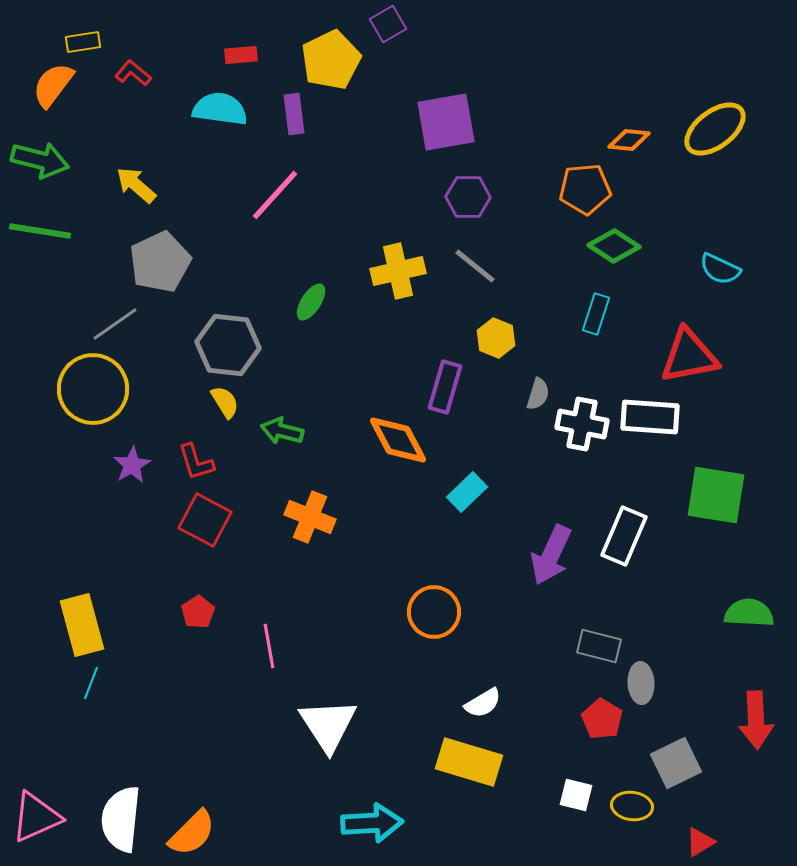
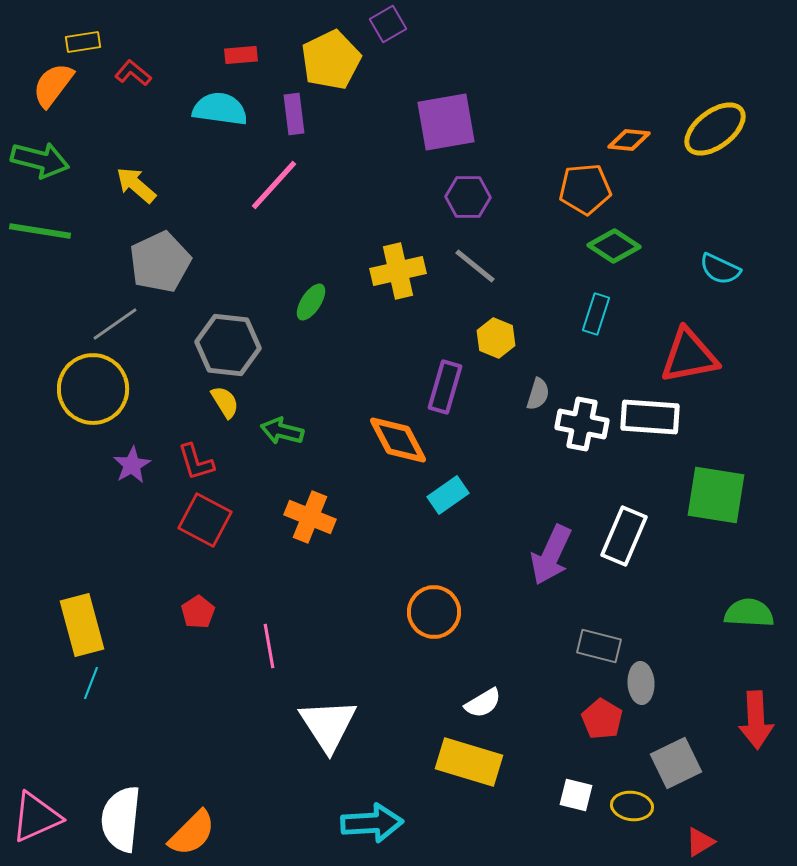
pink line at (275, 195): moved 1 px left, 10 px up
cyan rectangle at (467, 492): moved 19 px left, 3 px down; rotated 9 degrees clockwise
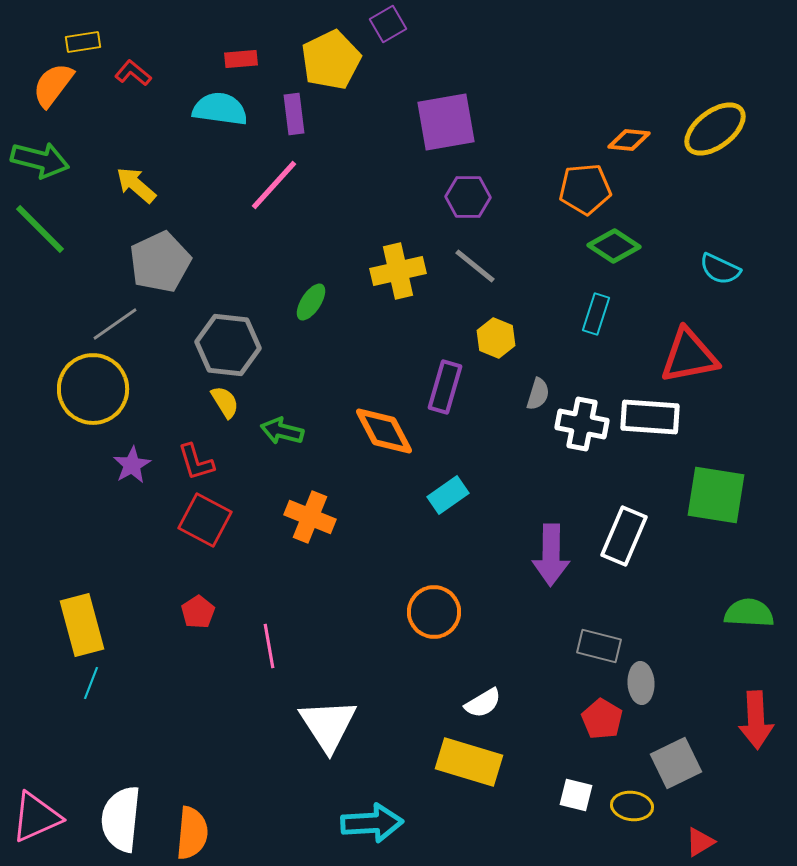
red rectangle at (241, 55): moved 4 px down
green line at (40, 231): moved 2 px up; rotated 36 degrees clockwise
orange diamond at (398, 440): moved 14 px left, 9 px up
purple arrow at (551, 555): rotated 24 degrees counterclockwise
orange semicircle at (192, 833): rotated 40 degrees counterclockwise
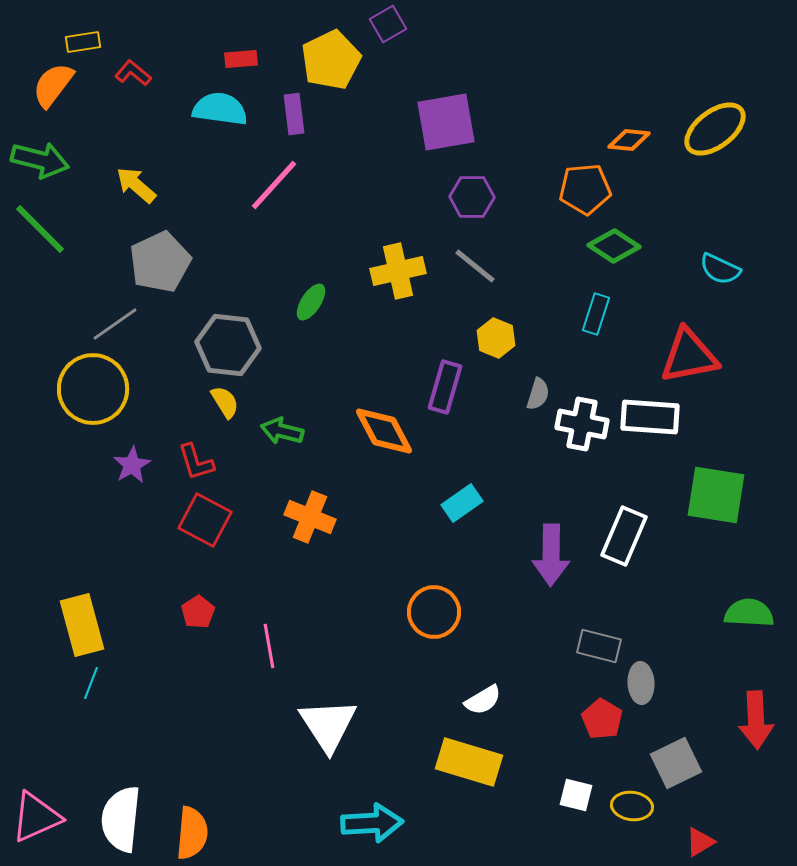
purple hexagon at (468, 197): moved 4 px right
cyan rectangle at (448, 495): moved 14 px right, 8 px down
white semicircle at (483, 703): moved 3 px up
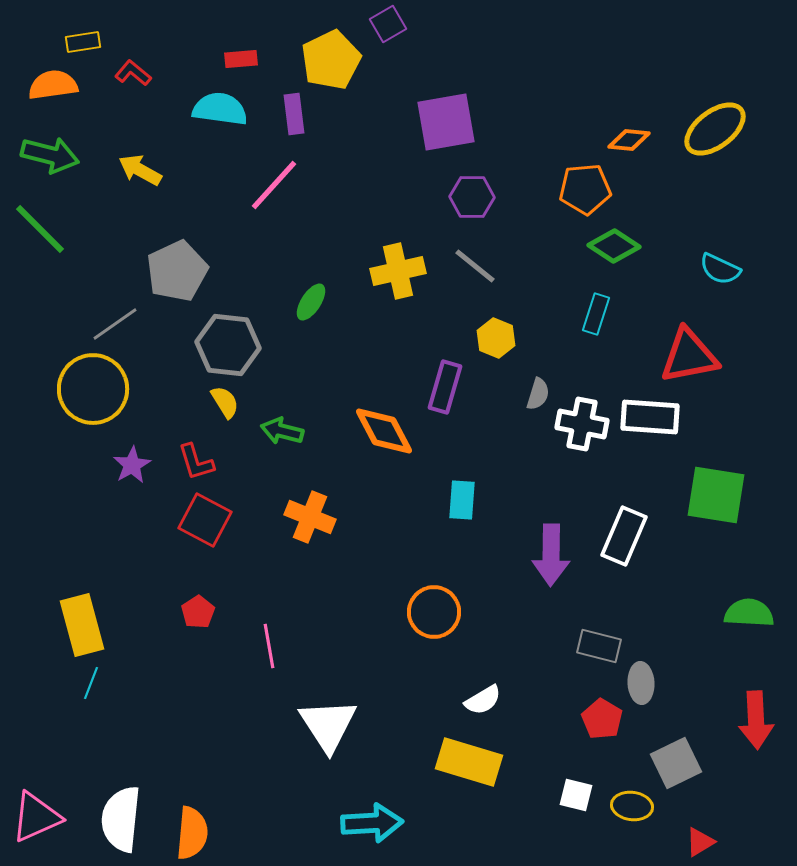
orange semicircle at (53, 85): rotated 45 degrees clockwise
green arrow at (40, 160): moved 10 px right, 5 px up
yellow arrow at (136, 185): moved 4 px right, 15 px up; rotated 12 degrees counterclockwise
gray pentagon at (160, 262): moved 17 px right, 9 px down
cyan rectangle at (462, 503): moved 3 px up; rotated 51 degrees counterclockwise
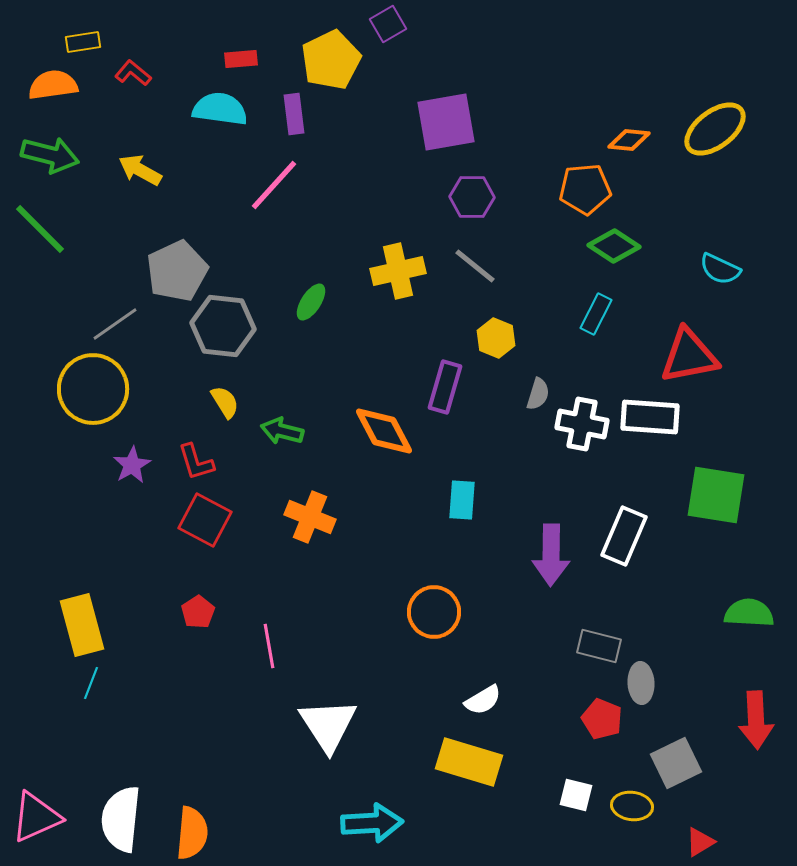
cyan rectangle at (596, 314): rotated 9 degrees clockwise
gray hexagon at (228, 345): moved 5 px left, 19 px up
red pentagon at (602, 719): rotated 9 degrees counterclockwise
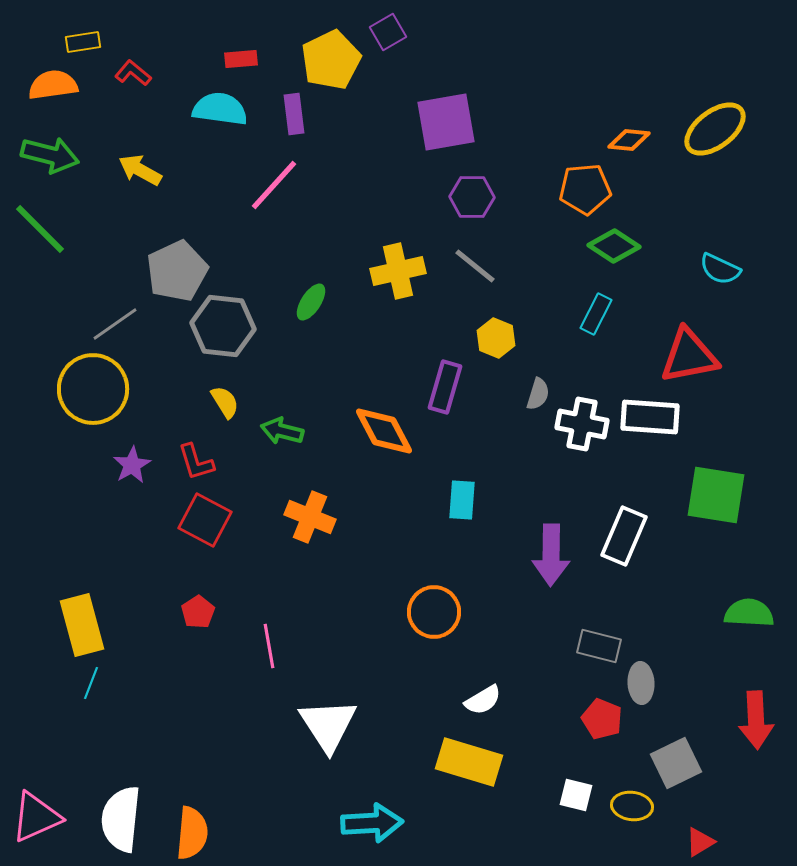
purple square at (388, 24): moved 8 px down
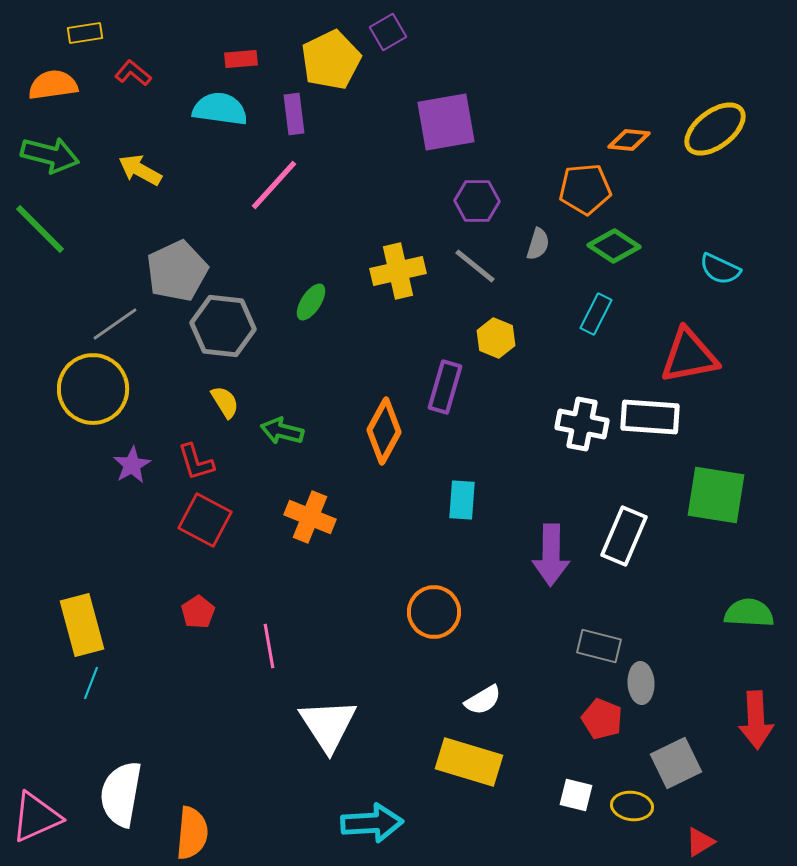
yellow rectangle at (83, 42): moved 2 px right, 9 px up
purple hexagon at (472, 197): moved 5 px right, 4 px down
gray semicircle at (538, 394): moved 150 px up
orange diamond at (384, 431): rotated 56 degrees clockwise
white semicircle at (121, 819): moved 25 px up; rotated 4 degrees clockwise
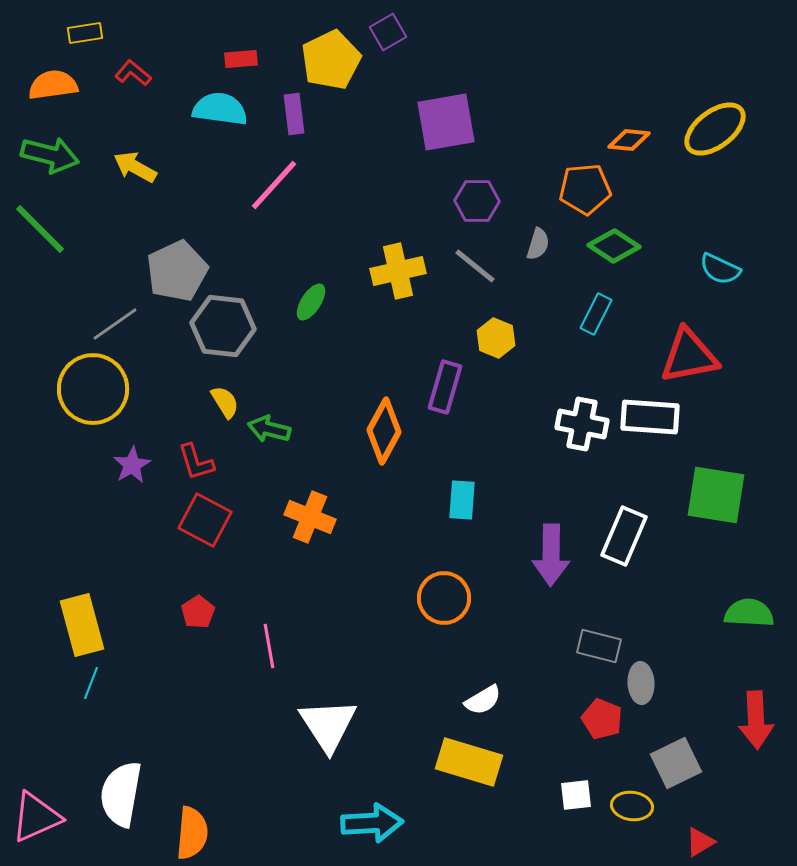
yellow arrow at (140, 170): moved 5 px left, 3 px up
green arrow at (282, 431): moved 13 px left, 2 px up
orange circle at (434, 612): moved 10 px right, 14 px up
white square at (576, 795): rotated 20 degrees counterclockwise
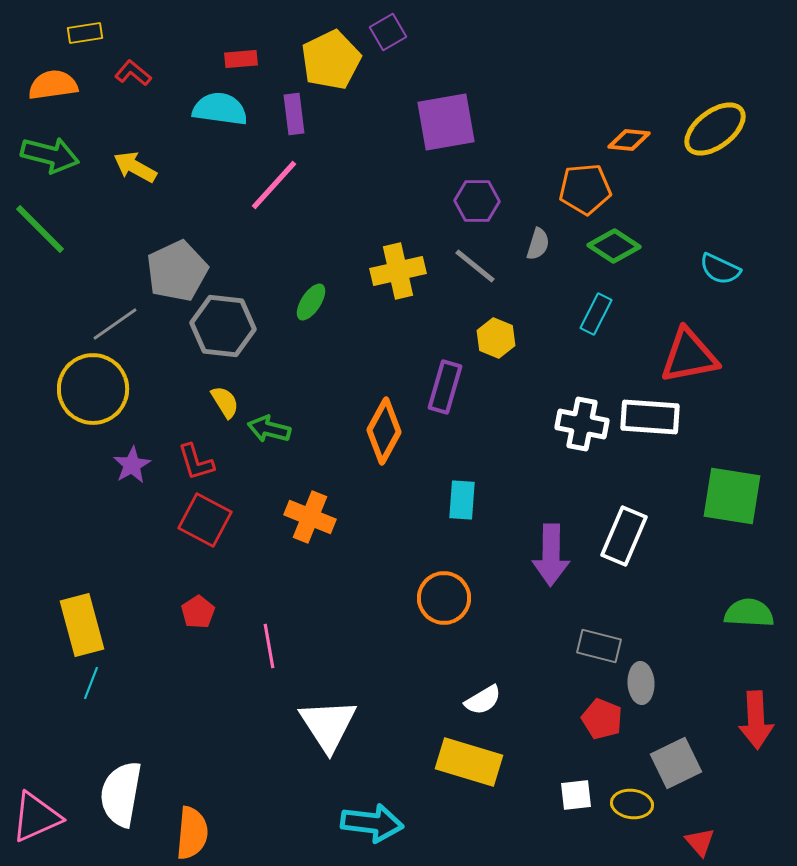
green square at (716, 495): moved 16 px right, 1 px down
yellow ellipse at (632, 806): moved 2 px up
cyan arrow at (372, 823): rotated 10 degrees clockwise
red triangle at (700, 842): rotated 40 degrees counterclockwise
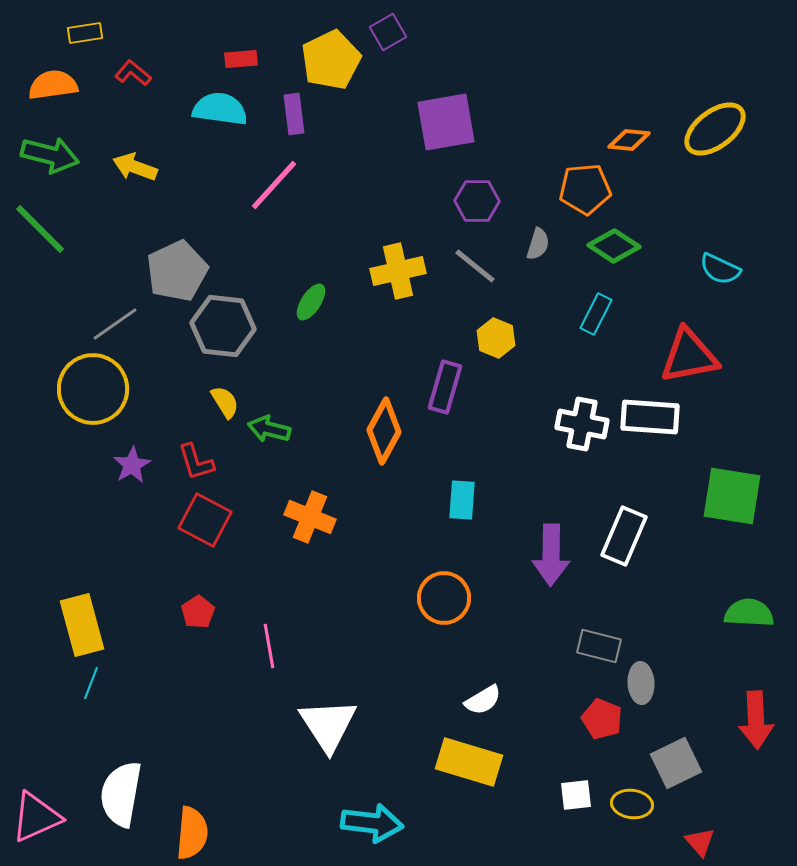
yellow arrow at (135, 167): rotated 9 degrees counterclockwise
